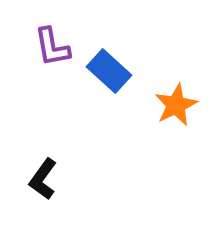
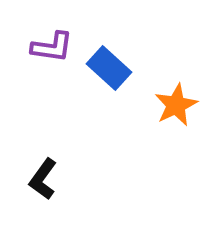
purple L-shape: rotated 72 degrees counterclockwise
blue rectangle: moved 3 px up
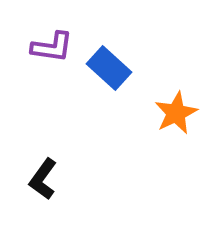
orange star: moved 8 px down
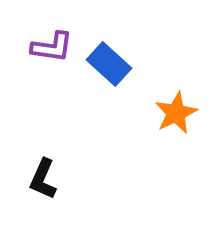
blue rectangle: moved 4 px up
black L-shape: rotated 12 degrees counterclockwise
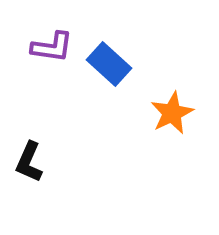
orange star: moved 4 px left
black L-shape: moved 14 px left, 17 px up
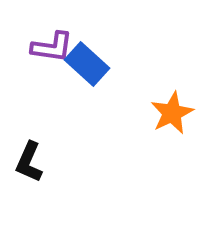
blue rectangle: moved 22 px left
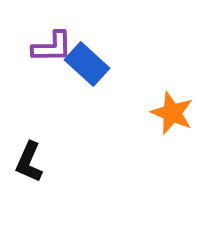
purple L-shape: rotated 9 degrees counterclockwise
orange star: rotated 24 degrees counterclockwise
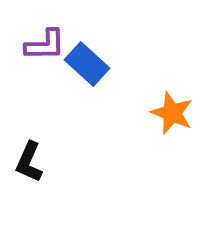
purple L-shape: moved 7 px left, 2 px up
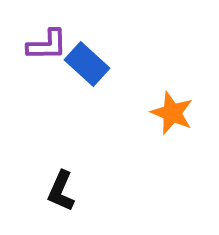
purple L-shape: moved 2 px right
black L-shape: moved 32 px right, 29 px down
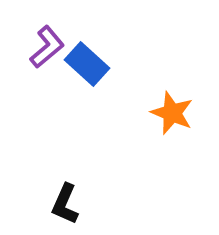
purple L-shape: moved 2 px down; rotated 39 degrees counterclockwise
black L-shape: moved 4 px right, 13 px down
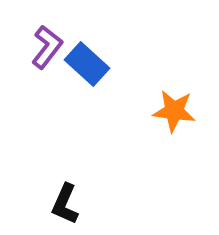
purple L-shape: rotated 12 degrees counterclockwise
orange star: moved 2 px right, 2 px up; rotated 15 degrees counterclockwise
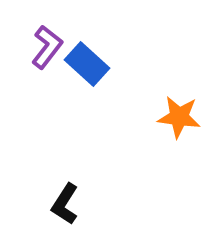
orange star: moved 5 px right, 6 px down
black L-shape: rotated 9 degrees clockwise
